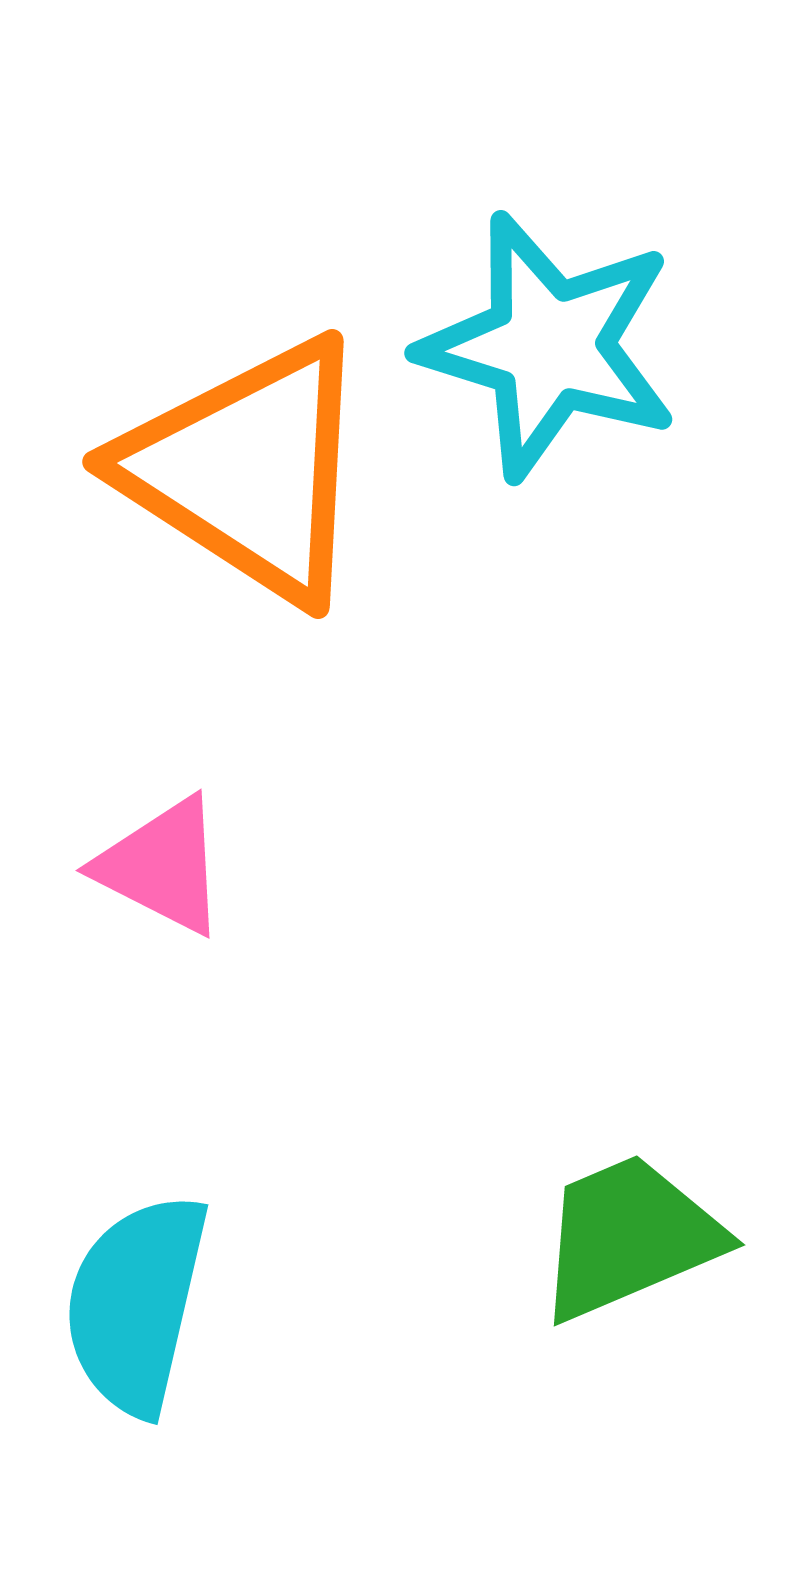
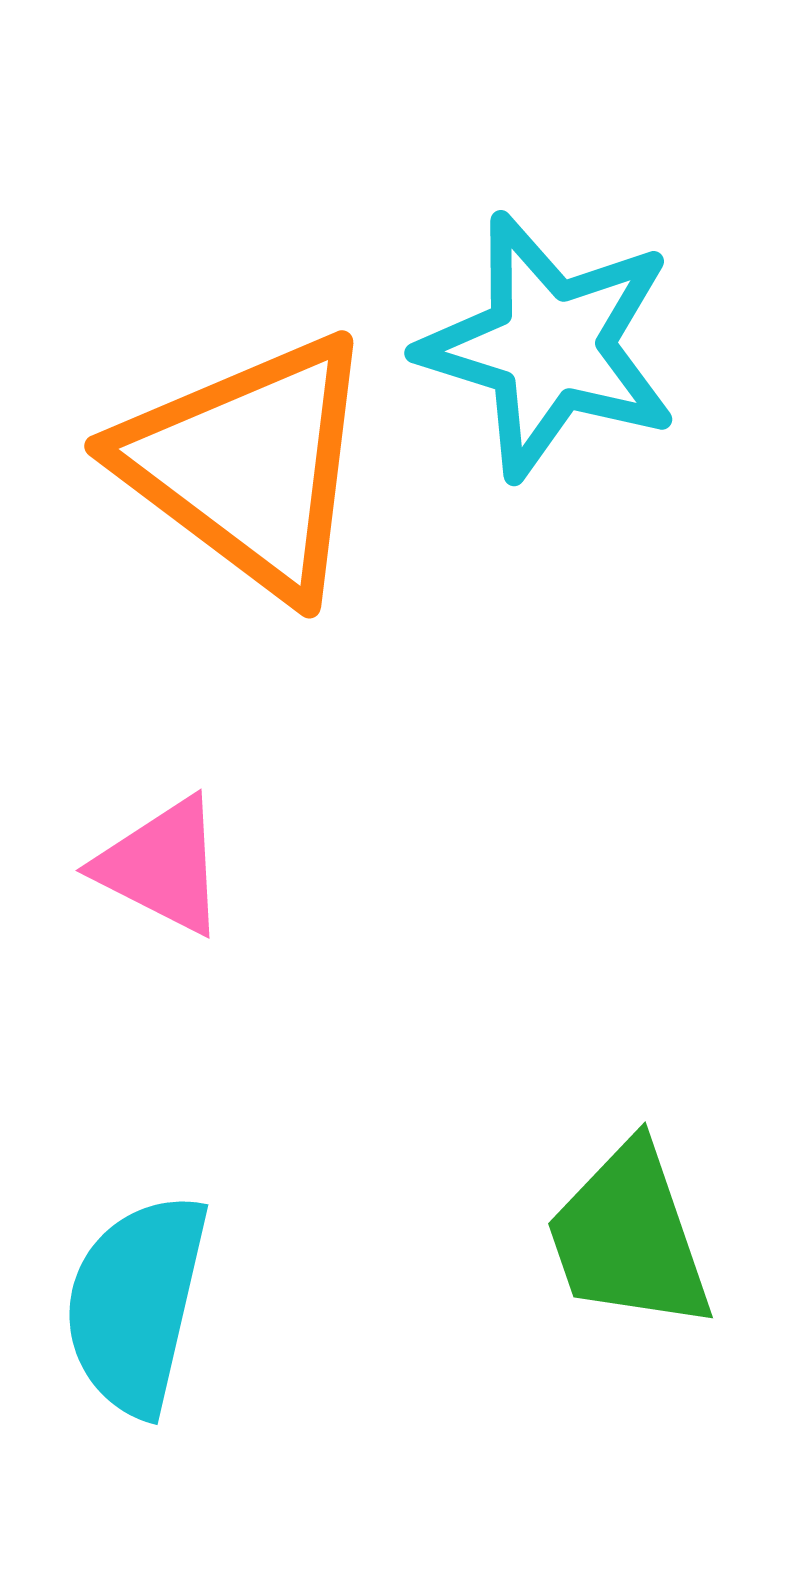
orange triangle: moved 1 px right, 5 px up; rotated 4 degrees clockwise
green trapezoid: rotated 86 degrees counterclockwise
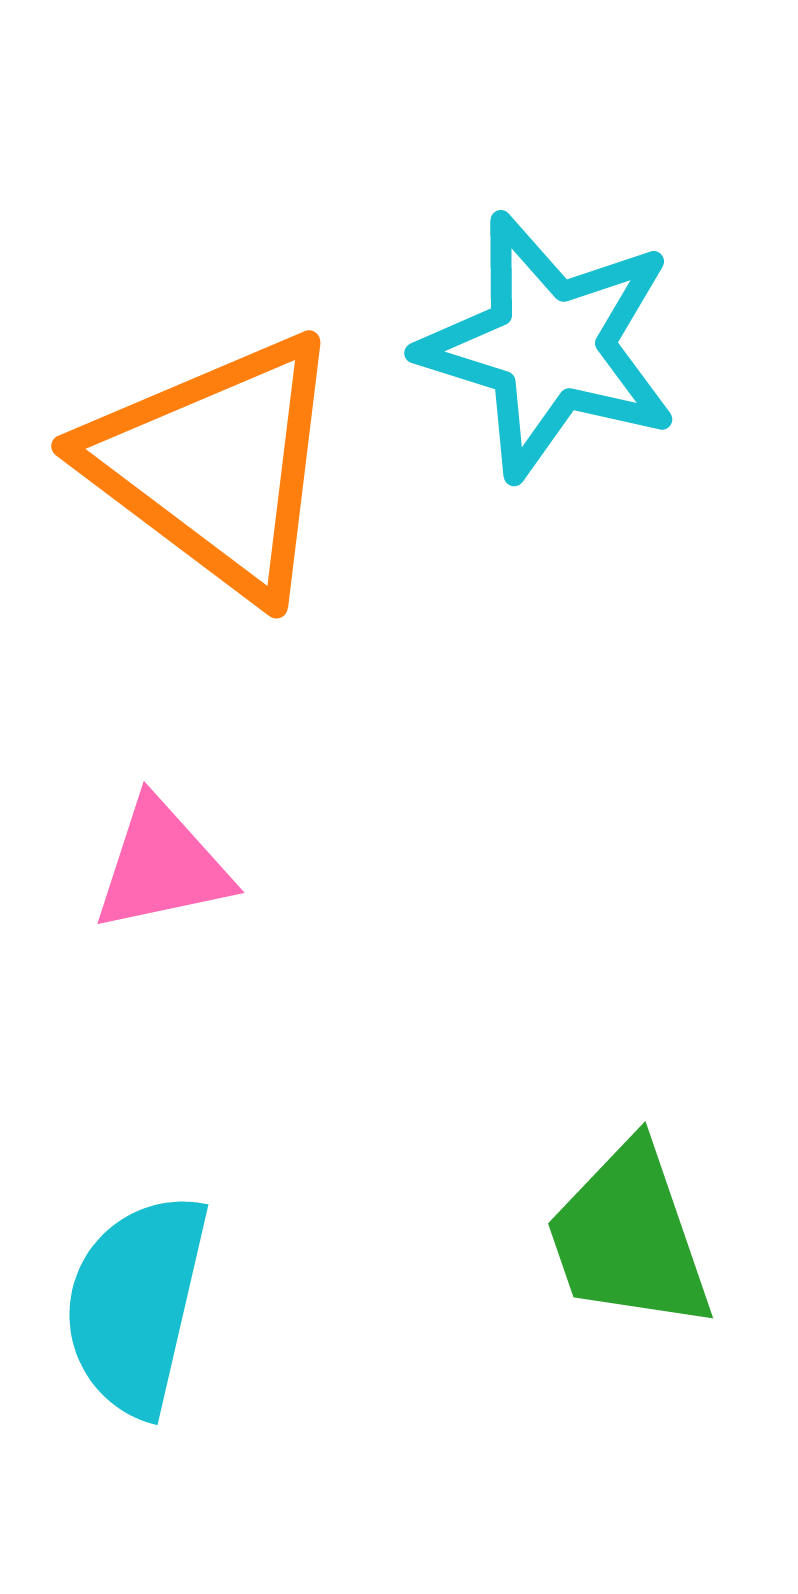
orange triangle: moved 33 px left
pink triangle: rotated 39 degrees counterclockwise
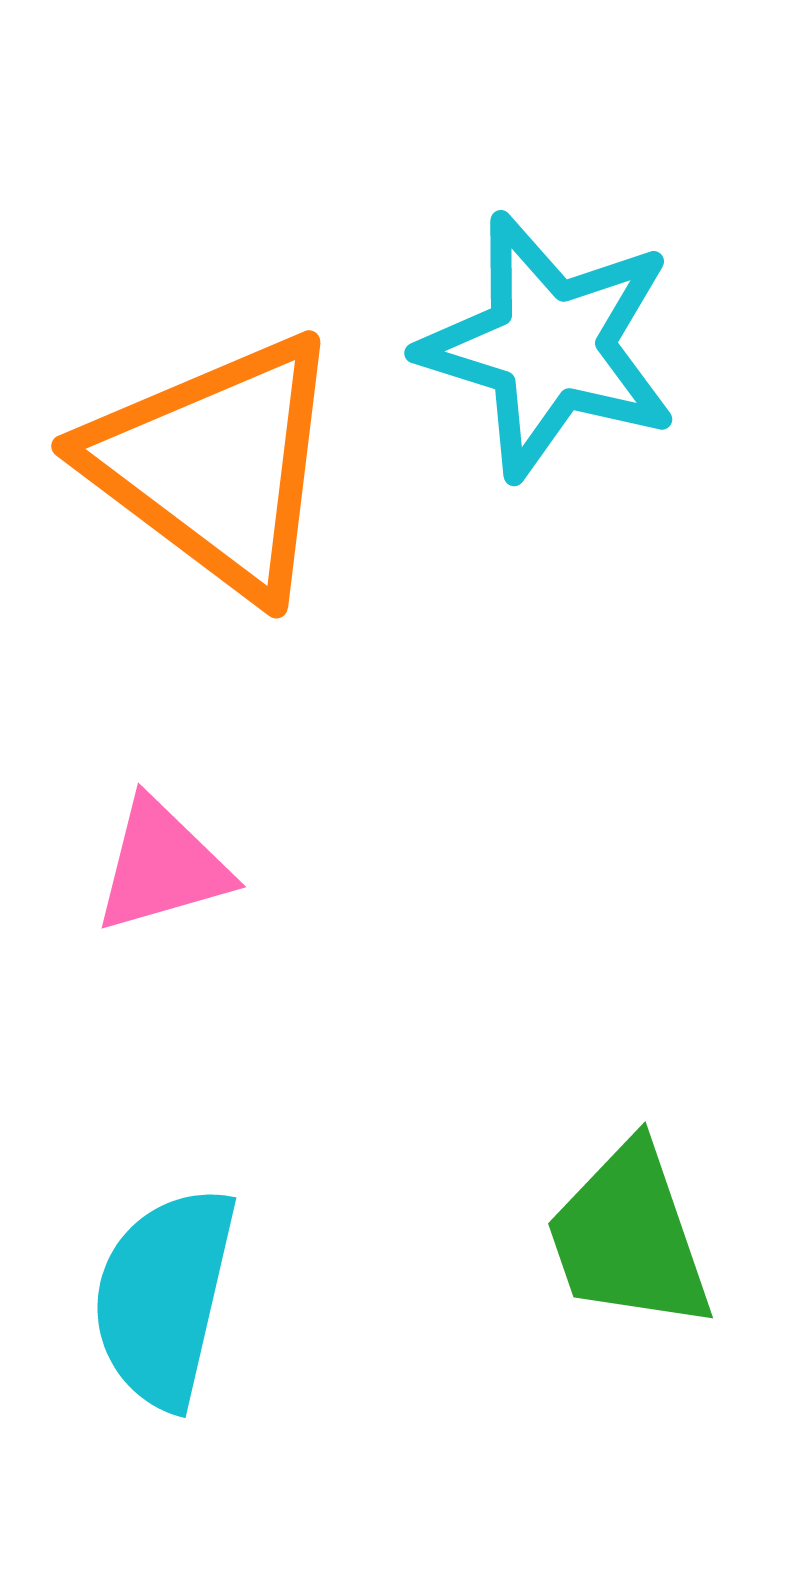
pink triangle: rotated 4 degrees counterclockwise
cyan semicircle: moved 28 px right, 7 px up
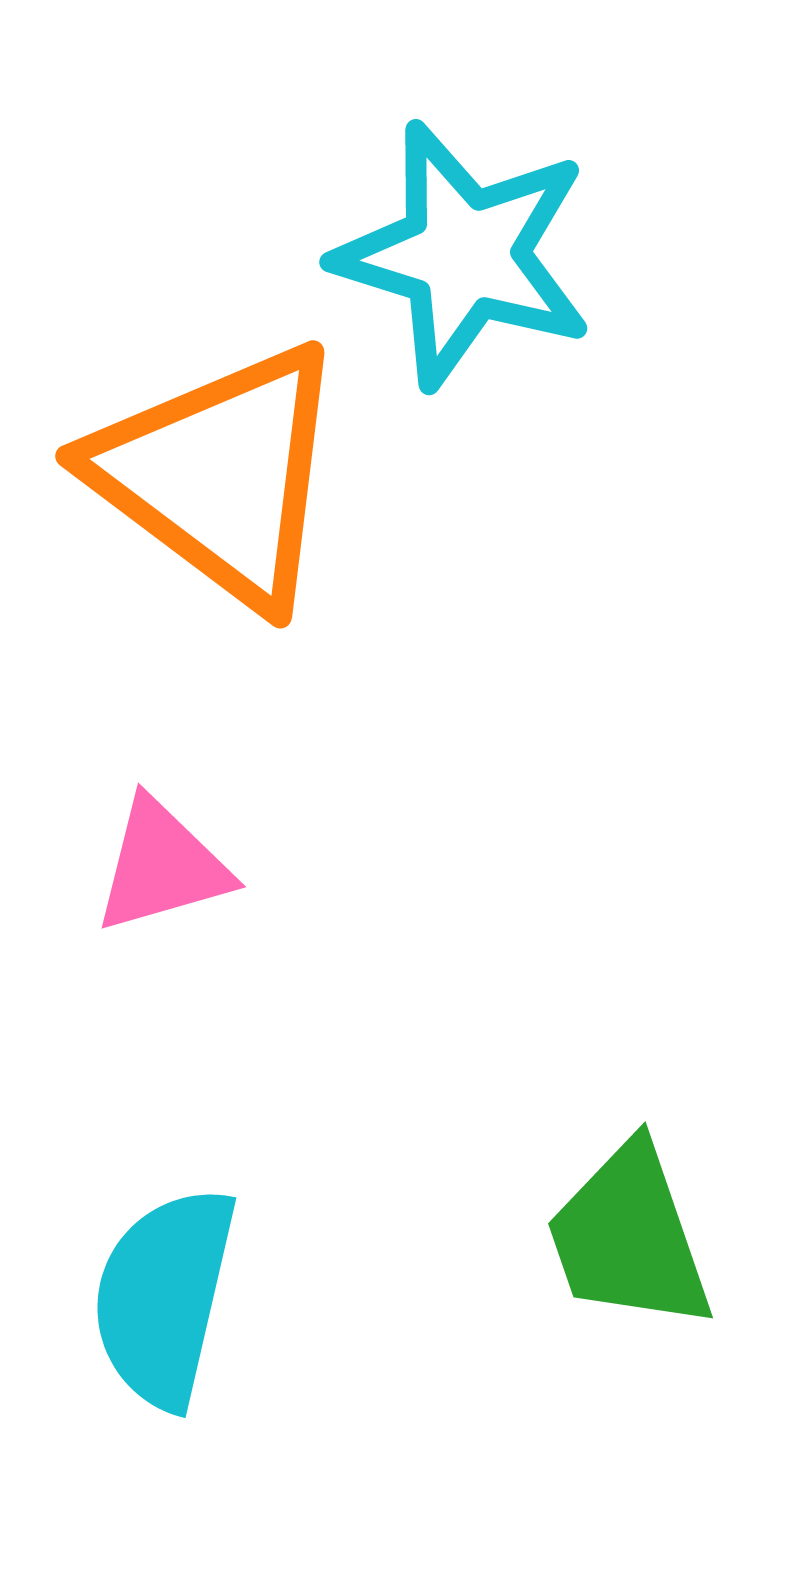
cyan star: moved 85 px left, 91 px up
orange triangle: moved 4 px right, 10 px down
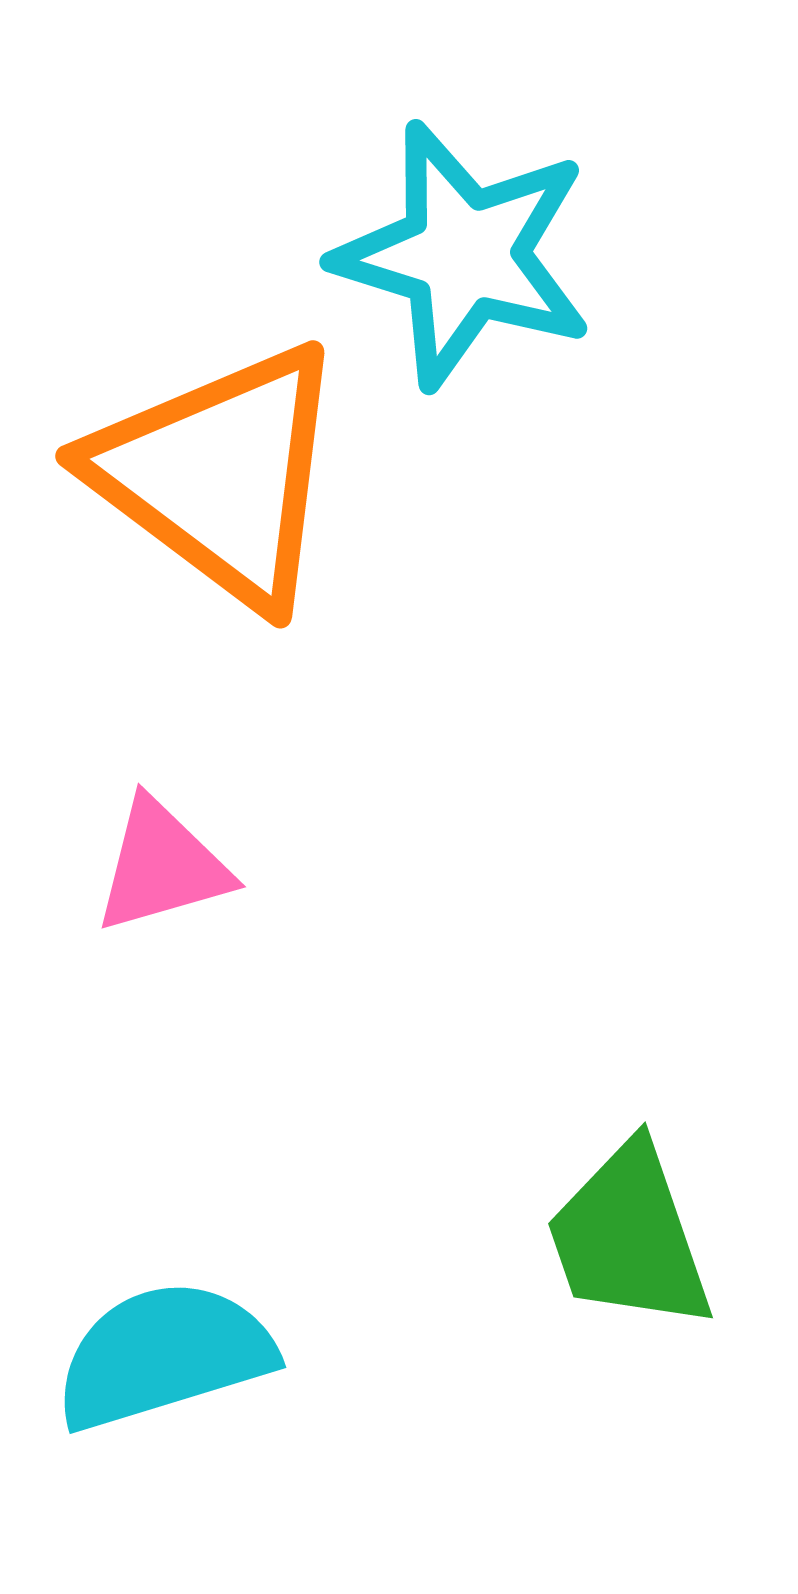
cyan semicircle: moved 58 px down; rotated 60 degrees clockwise
